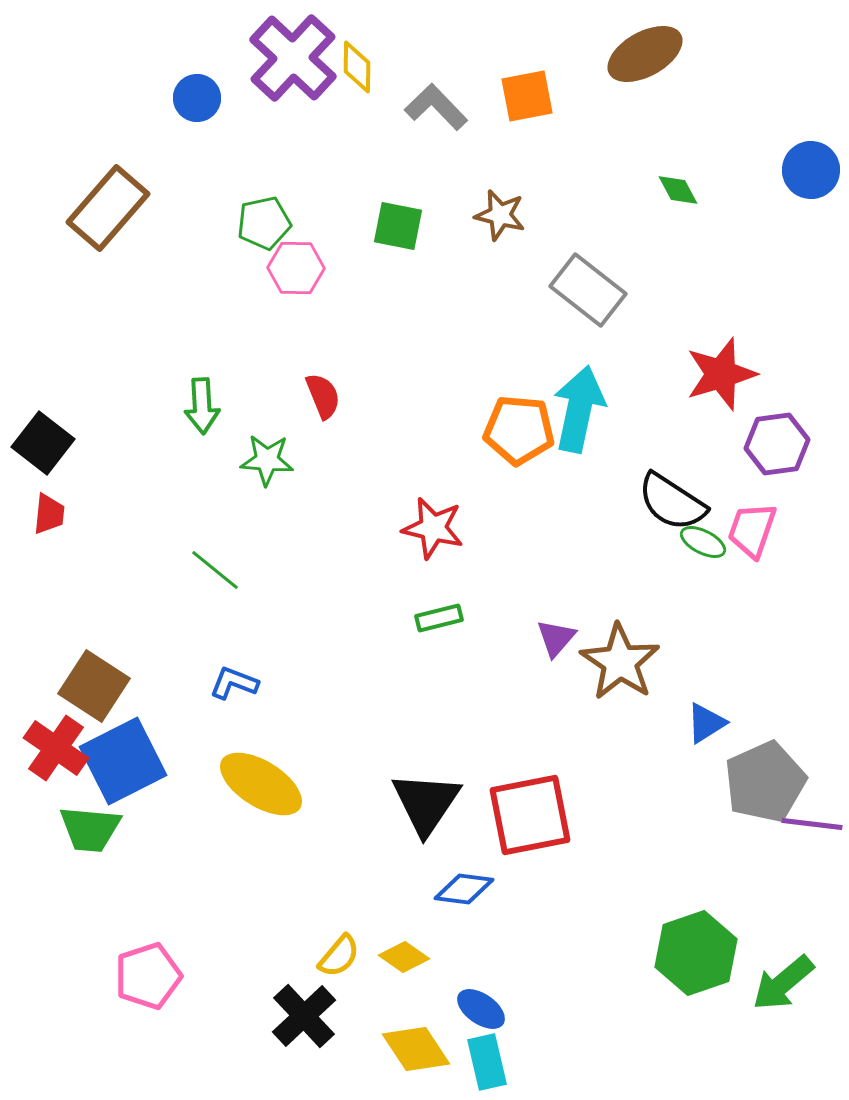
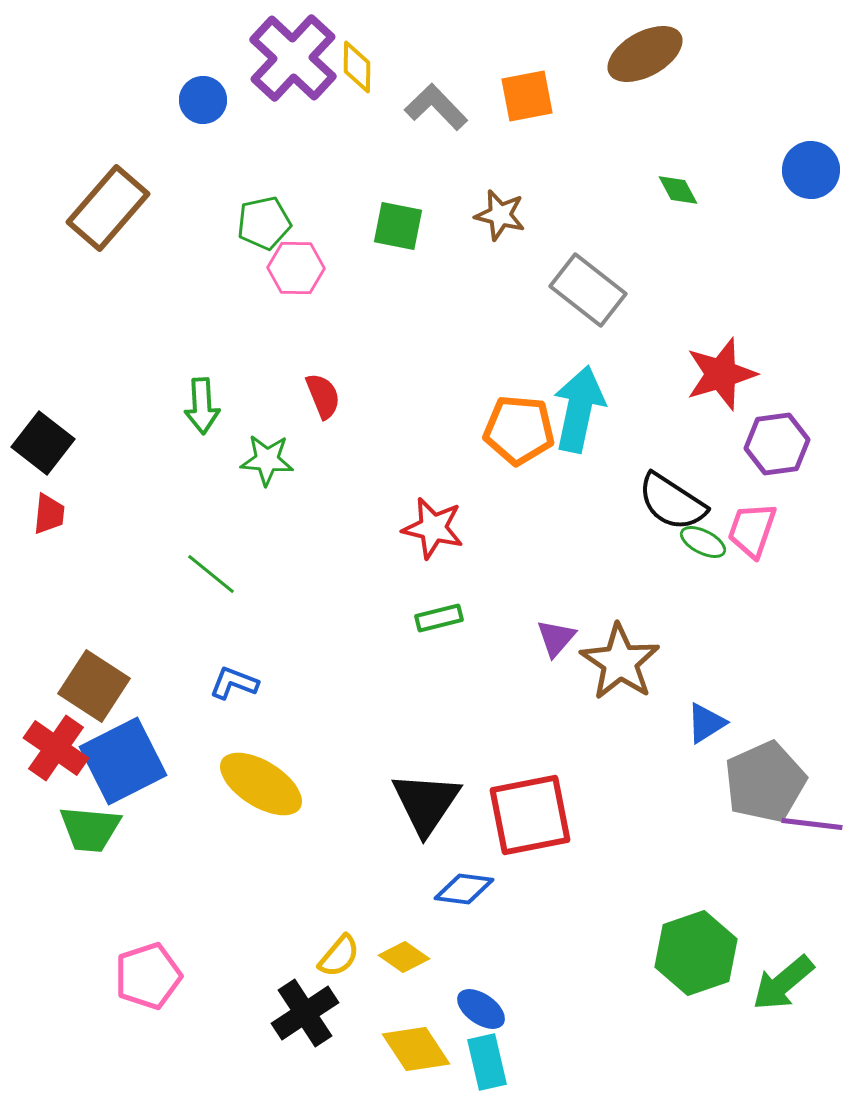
blue circle at (197, 98): moved 6 px right, 2 px down
green line at (215, 570): moved 4 px left, 4 px down
black cross at (304, 1016): moved 1 px right, 3 px up; rotated 10 degrees clockwise
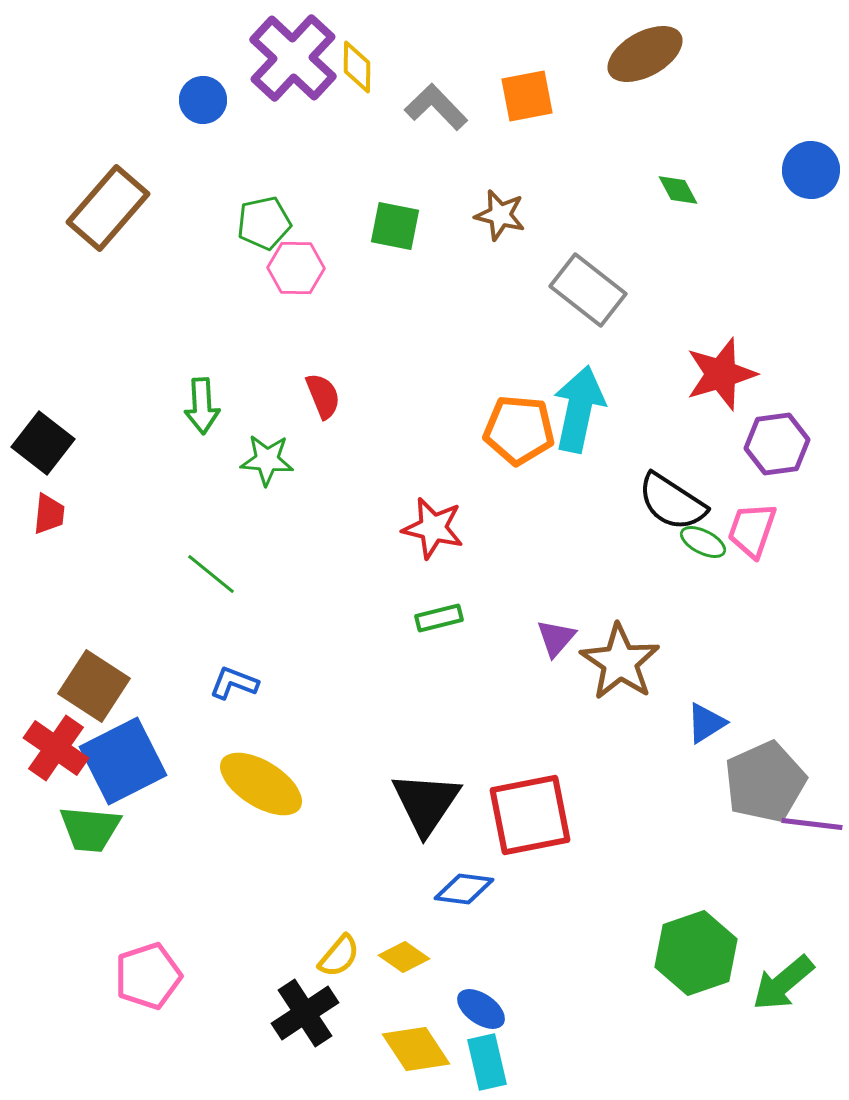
green square at (398, 226): moved 3 px left
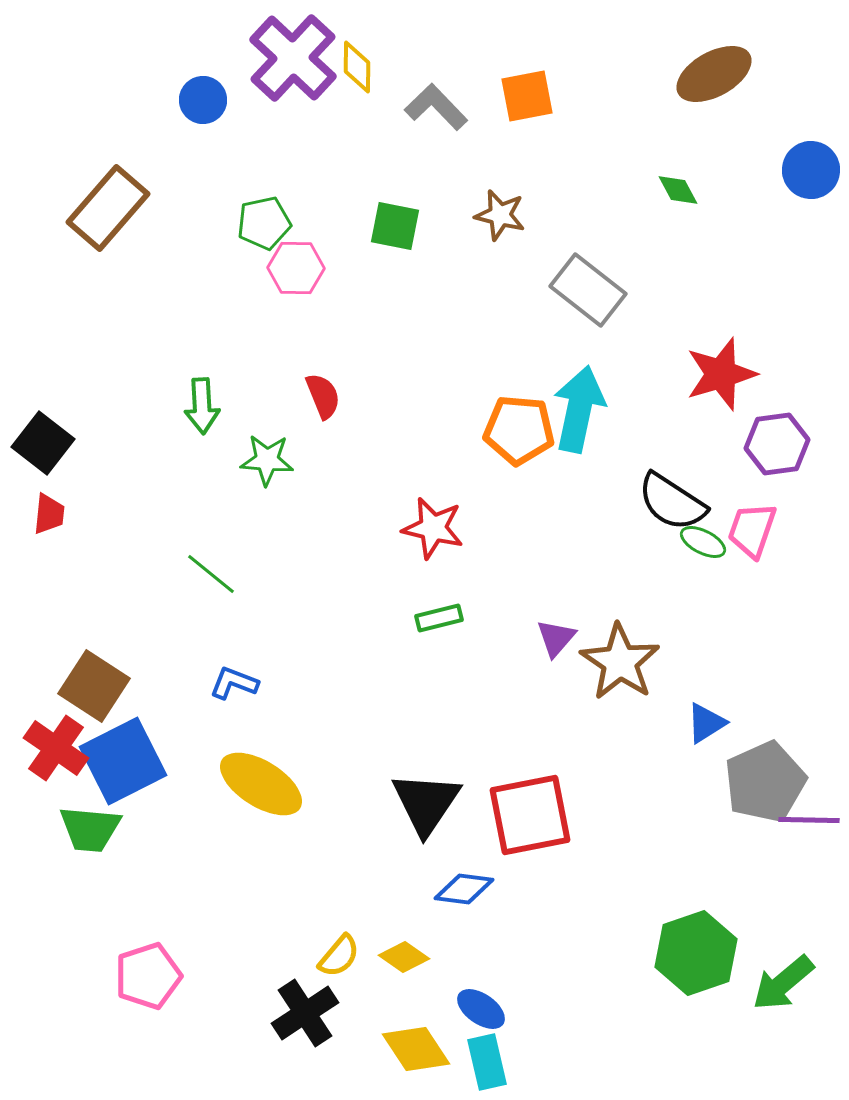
brown ellipse at (645, 54): moved 69 px right, 20 px down
purple line at (812, 824): moved 3 px left, 4 px up; rotated 6 degrees counterclockwise
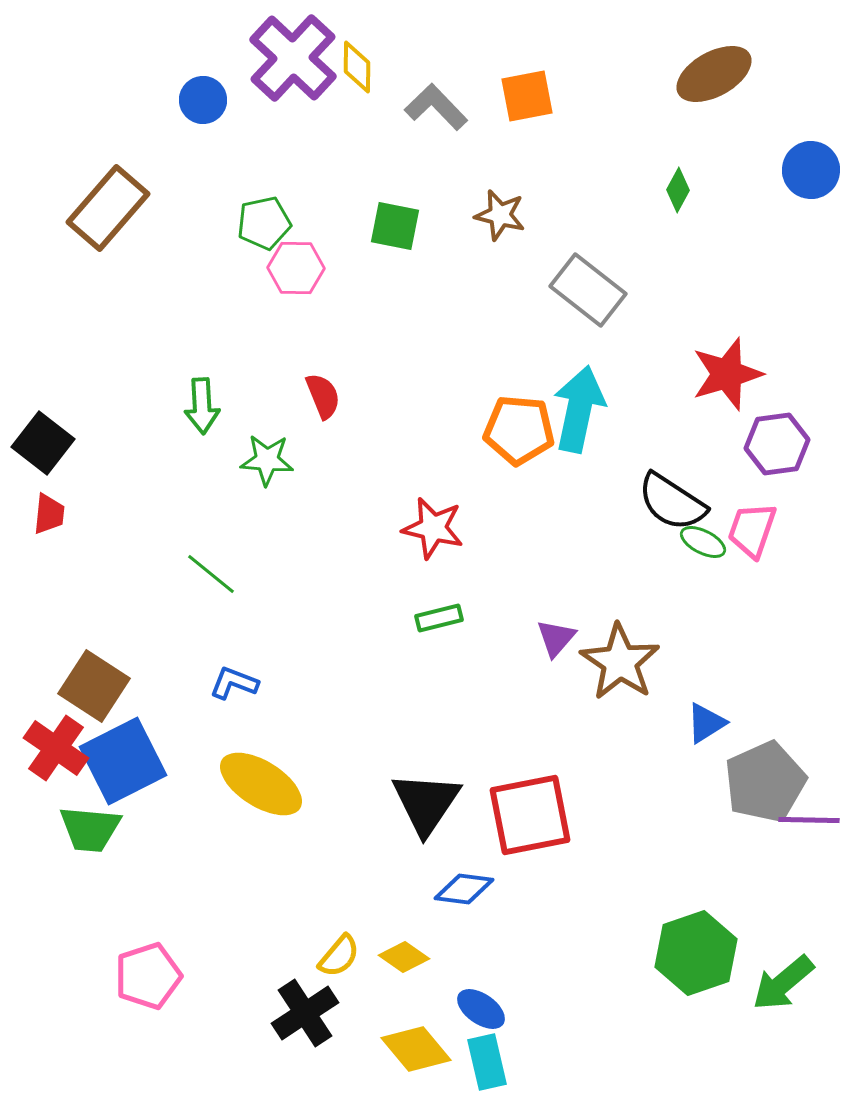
green diamond at (678, 190): rotated 57 degrees clockwise
red star at (721, 374): moved 6 px right
yellow diamond at (416, 1049): rotated 6 degrees counterclockwise
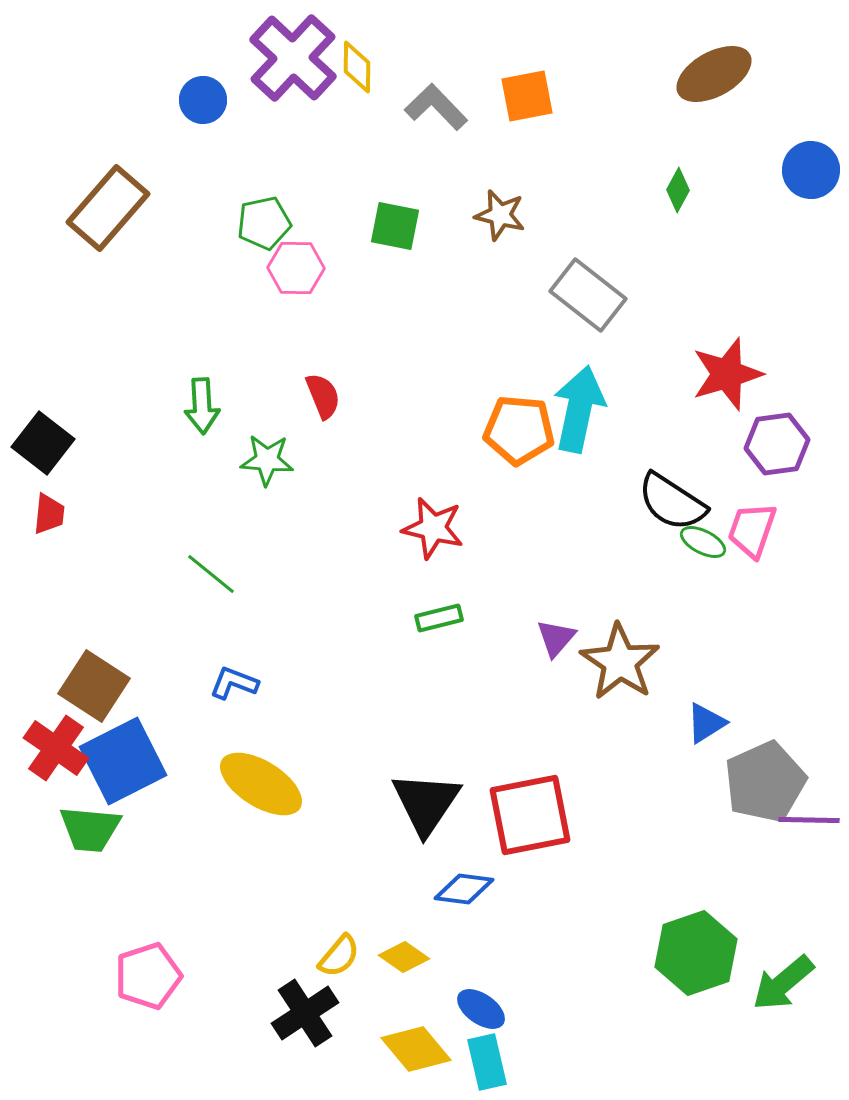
gray rectangle at (588, 290): moved 5 px down
